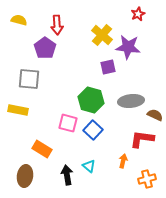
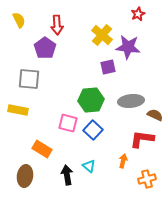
yellow semicircle: rotated 49 degrees clockwise
green hexagon: rotated 20 degrees counterclockwise
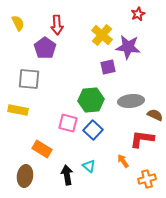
yellow semicircle: moved 1 px left, 3 px down
orange arrow: rotated 48 degrees counterclockwise
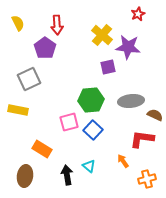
gray square: rotated 30 degrees counterclockwise
pink square: moved 1 px right, 1 px up; rotated 30 degrees counterclockwise
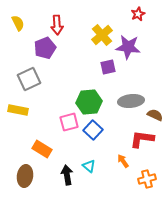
yellow cross: rotated 10 degrees clockwise
purple pentagon: rotated 15 degrees clockwise
green hexagon: moved 2 px left, 2 px down
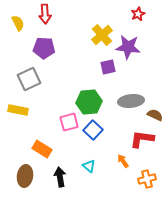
red arrow: moved 12 px left, 11 px up
purple pentagon: moved 1 px left; rotated 25 degrees clockwise
black arrow: moved 7 px left, 2 px down
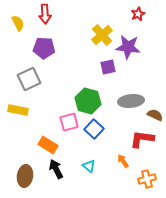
green hexagon: moved 1 px left, 1 px up; rotated 20 degrees clockwise
blue square: moved 1 px right, 1 px up
orange rectangle: moved 6 px right, 4 px up
black arrow: moved 4 px left, 8 px up; rotated 18 degrees counterclockwise
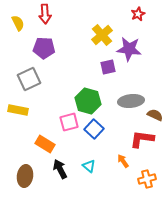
purple star: moved 1 px right, 2 px down
orange rectangle: moved 3 px left, 1 px up
black arrow: moved 4 px right
